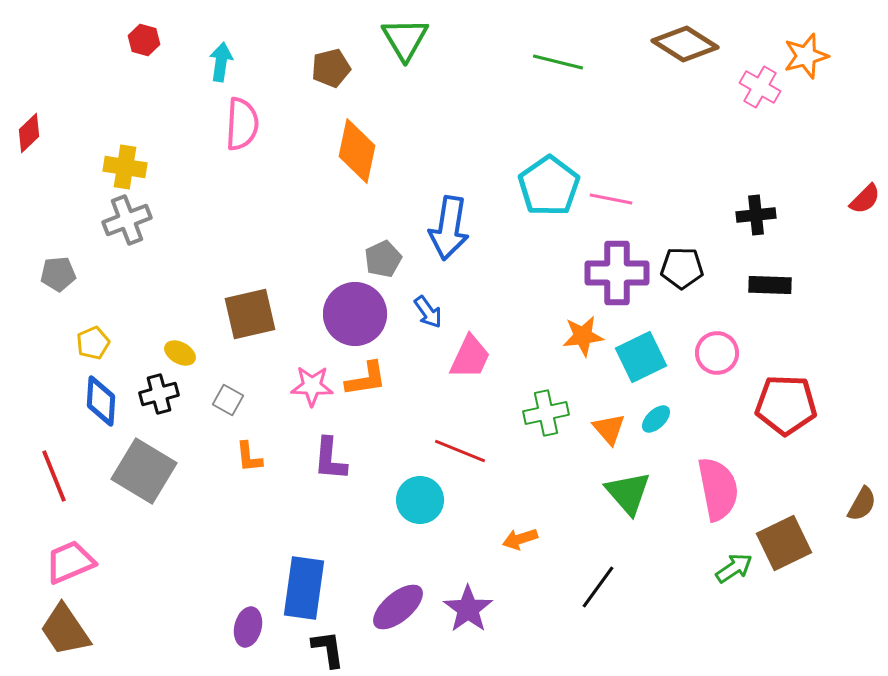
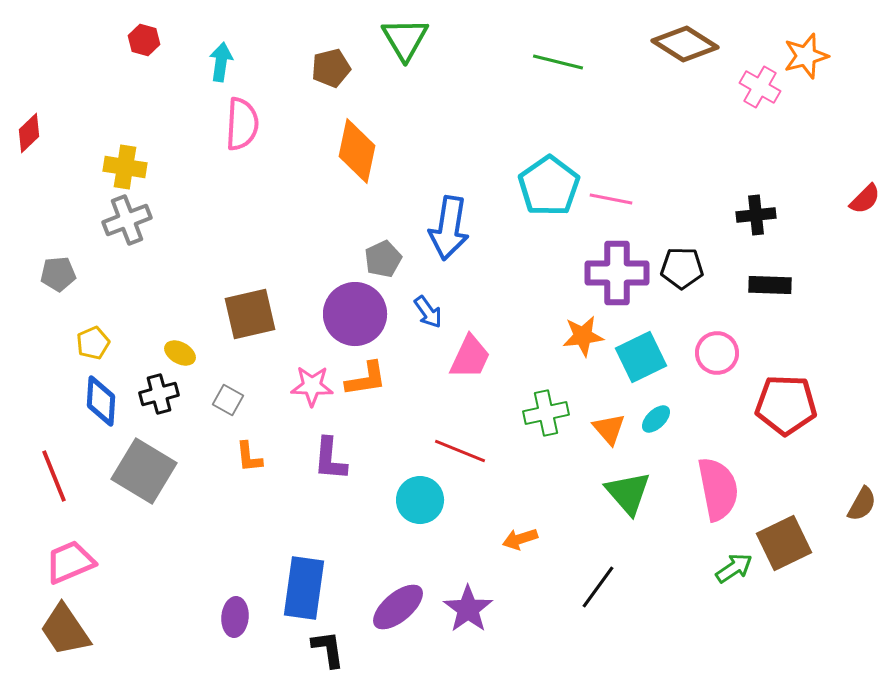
purple ellipse at (248, 627): moved 13 px left, 10 px up; rotated 9 degrees counterclockwise
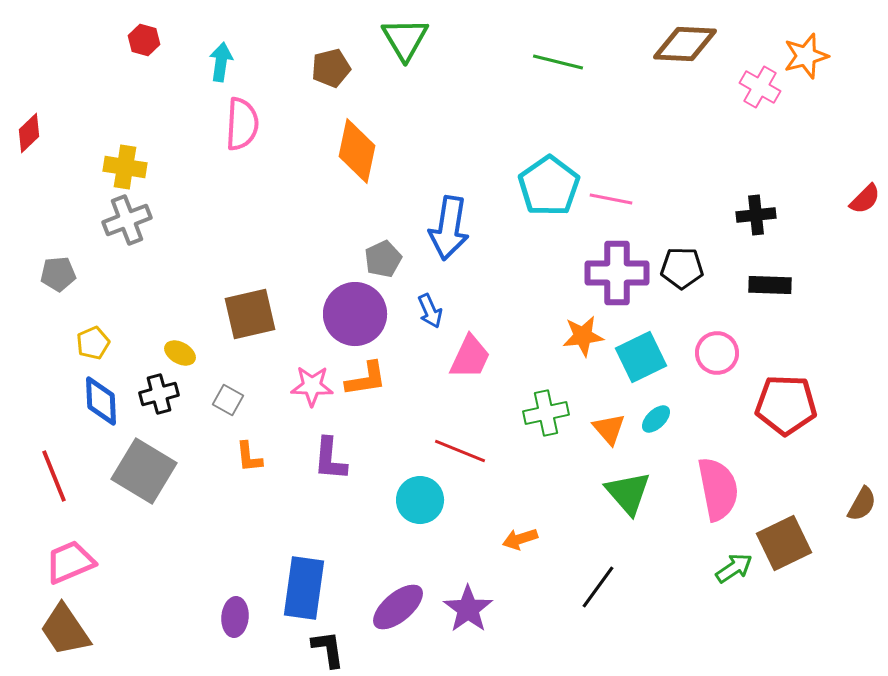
brown diamond at (685, 44): rotated 30 degrees counterclockwise
blue arrow at (428, 312): moved 2 px right, 1 px up; rotated 12 degrees clockwise
blue diamond at (101, 401): rotated 6 degrees counterclockwise
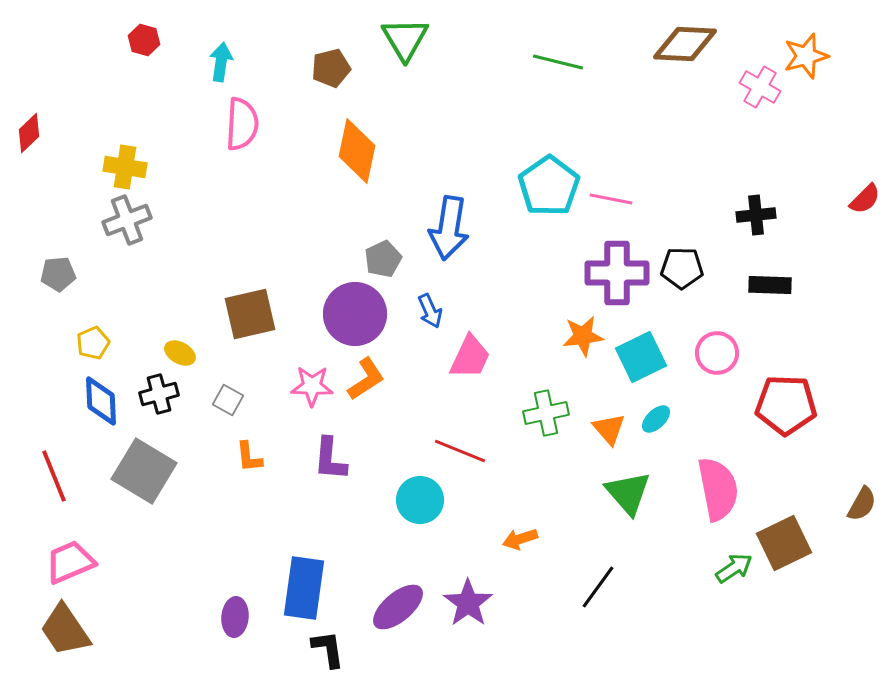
orange L-shape at (366, 379): rotated 24 degrees counterclockwise
purple star at (468, 609): moved 6 px up
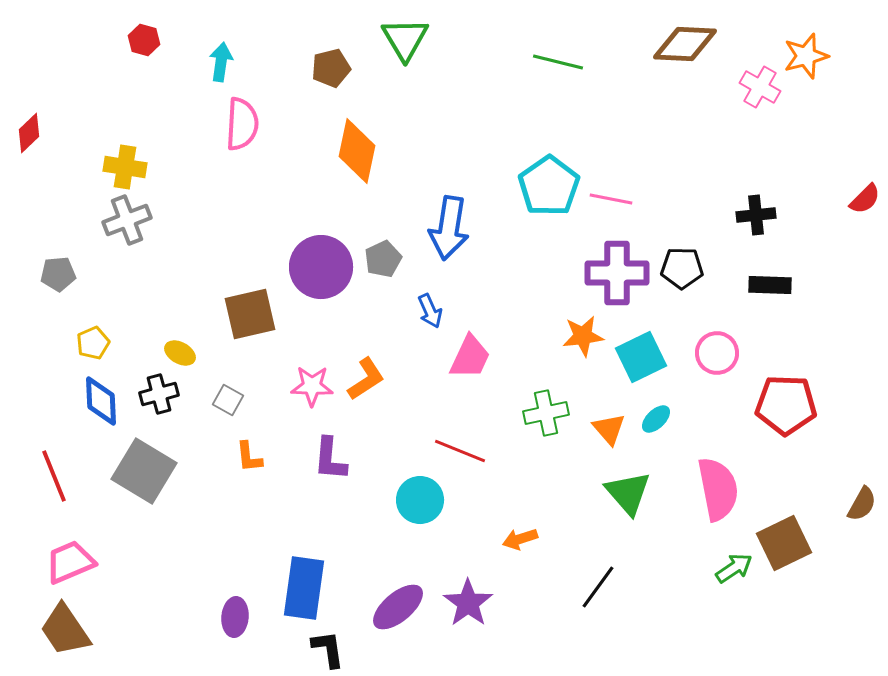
purple circle at (355, 314): moved 34 px left, 47 px up
